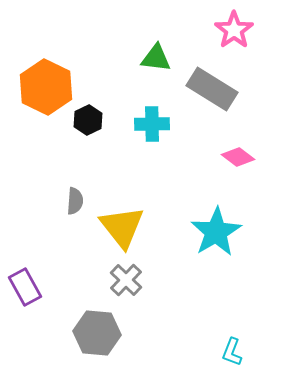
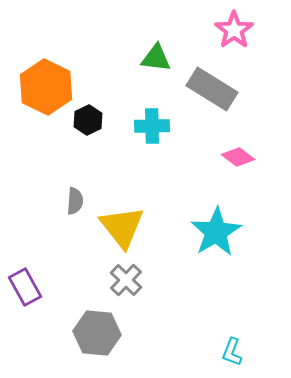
cyan cross: moved 2 px down
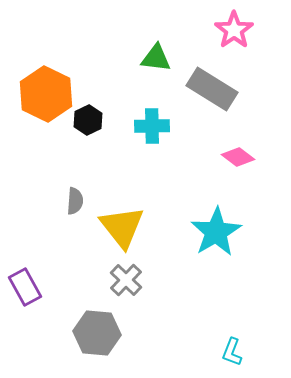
orange hexagon: moved 7 px down
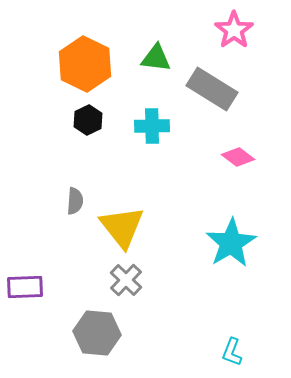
orange hexagon: moved 39 px right, 30 px up
cyan star: moved 15 px right, 11 px down
purple rectangle: rotated 63 degrees counterclockwise
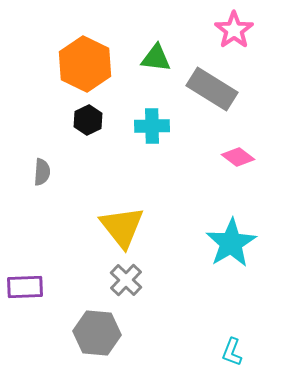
gray semicircle: moved 33 px left, 29 px up
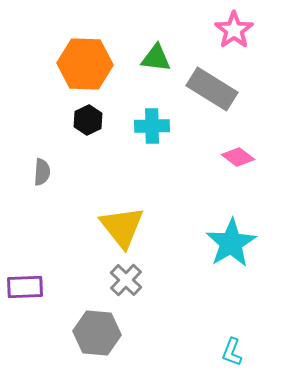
orange hexagon: rotated 24 degrees counterclockwise
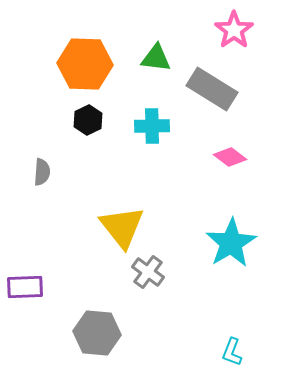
pink diamond: moved 8 px left
gray cross: moved 22 px right, 8 px up; rotated 8 degrees counterclockwise
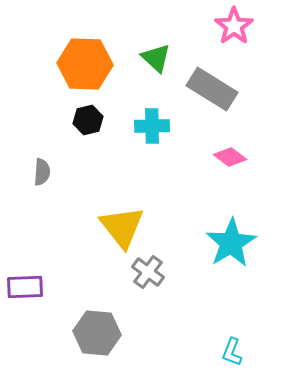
pink star: moved 4 px up
green triangle: rotated 36 degrees clockwise
black hexagon: rotated 12 degrees clockwise
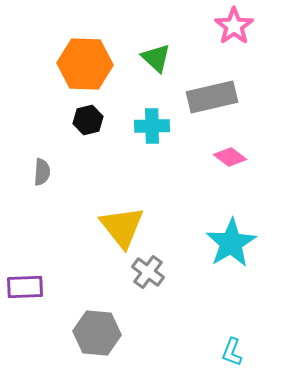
gray rectangle: moved 8 px down; rotated 45 degrees counterclockwise
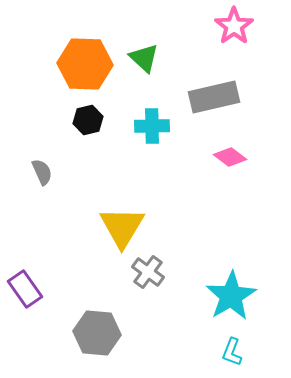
green triangle: moved 12 px left
gray rectangle: moved 2 px right
gray semicircle: rotated 28 degrees counterclockwise
yellow triangle: rotated 9 degrees clockwise
cyan star: moved 53 px down
purple rectangle: moved 2 px down; rotated 57 degrees clockwise
